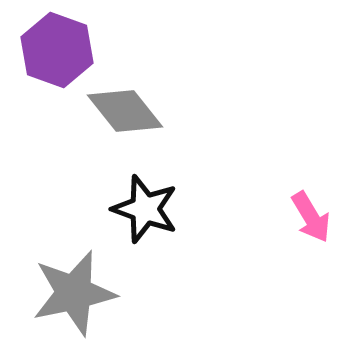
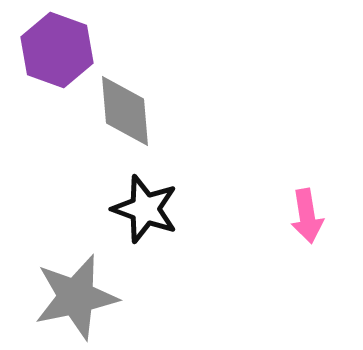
gray diamond: rotated 34 degrees clockwise
pink arrow: moved 4 px left, 1 px up; rotated 22 degrees clockwise
gray star: moved 2 px right, 4 px down
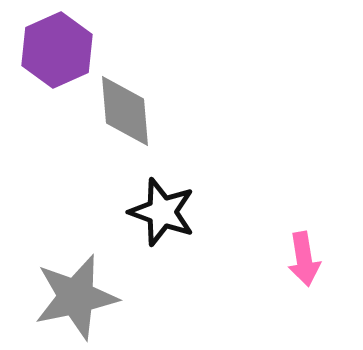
purple hexagon: rotated 16 degrees clockwise
black star: moved 17 px right, 3 px down
pink arrow: moved 3 px left, 43 px down
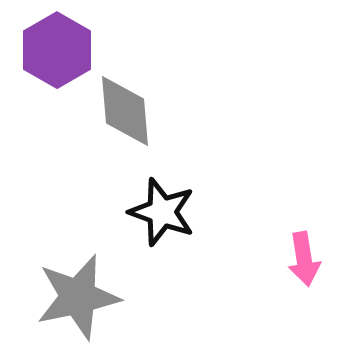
purple hexagon: rotated 6 degrees counterclockwise
gray star: moved 2 px right
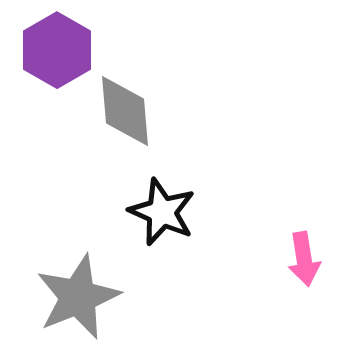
black star: rotated 4 degrees clockwise
gray star: rotated 10 degrees counterclockwise
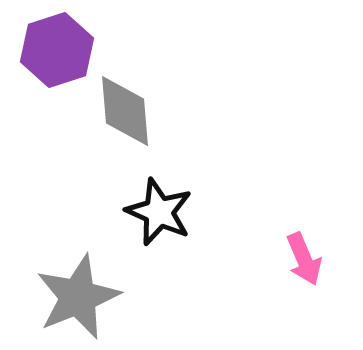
purple hexagon: rotated 12 degrees clockwise
black star: moved 3 px left
pink arrow: rotated 14 degrees counterclockwise
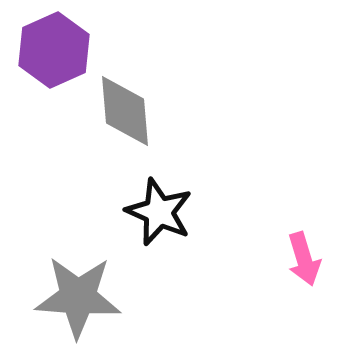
purple hexagon: moved 3 px left; rotated 6 degrees counterclockwise
pink arrow: rotated 6 degrees clockwise
gray star: rotated 26 degrees clockwise
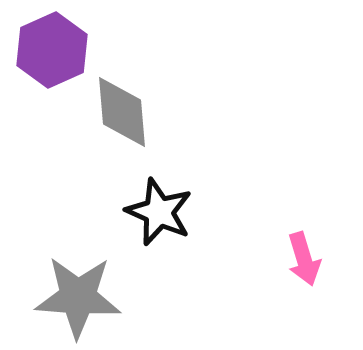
purple hexagon: moved 2 px left
gray diamond: moved 3 px left, 1 px down
